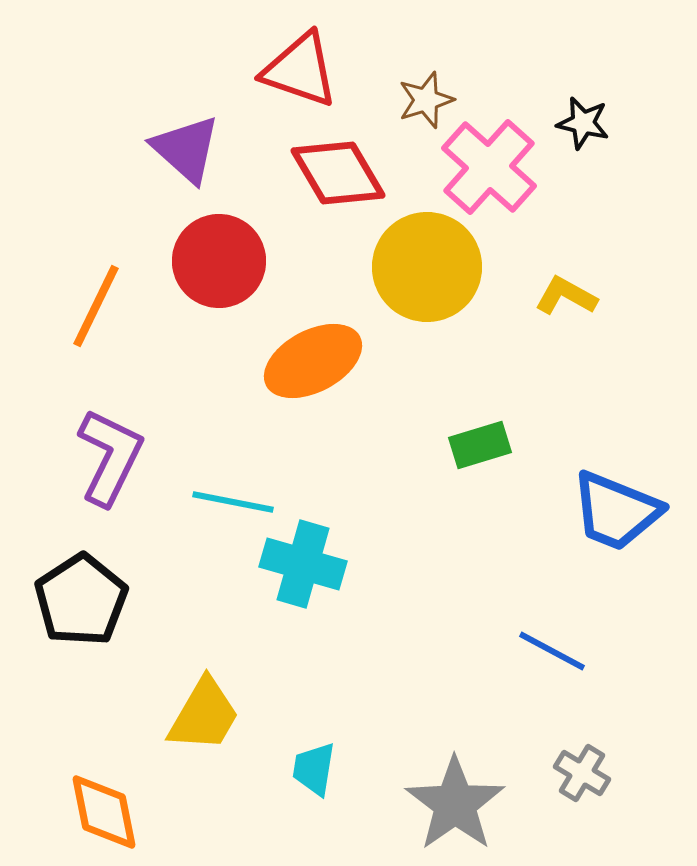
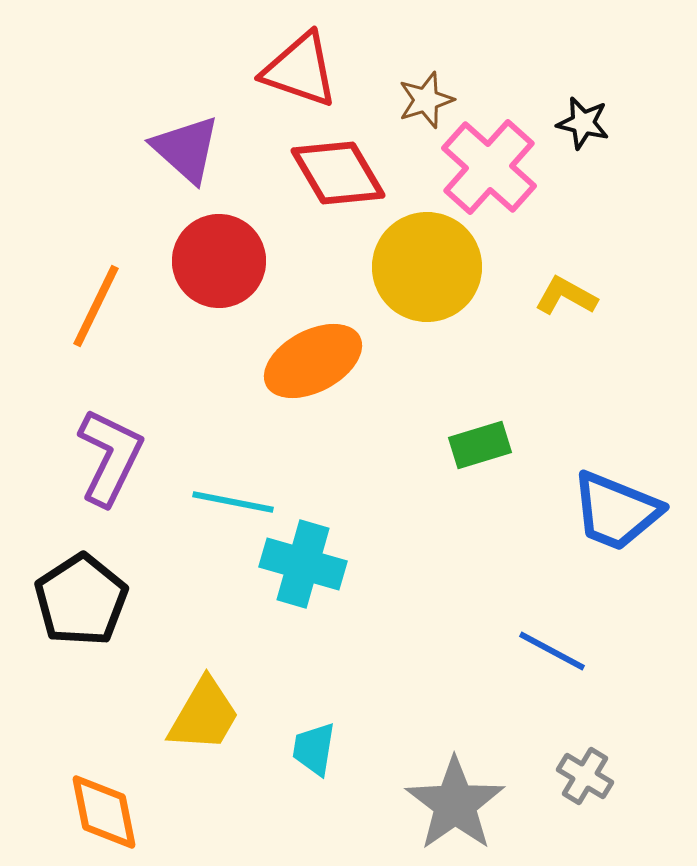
cyan trapezoid: moved 20 px up
gray cross: moved 3 px right, 3 px down
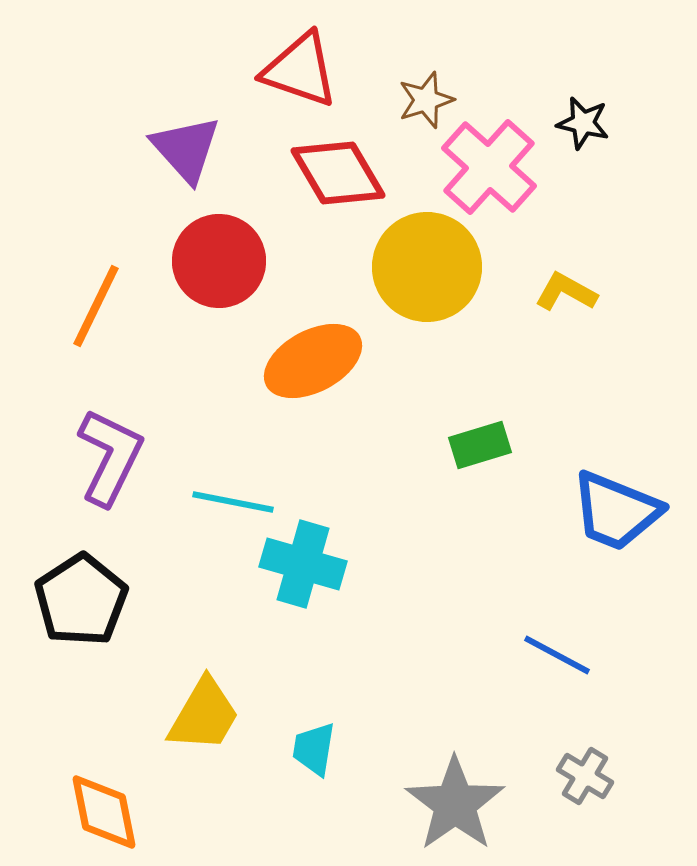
purple triangle: rotated 6 degrees clockwise
yellow L-shape: moved 4 px up
blue line: moved 5 px right, 4 px down
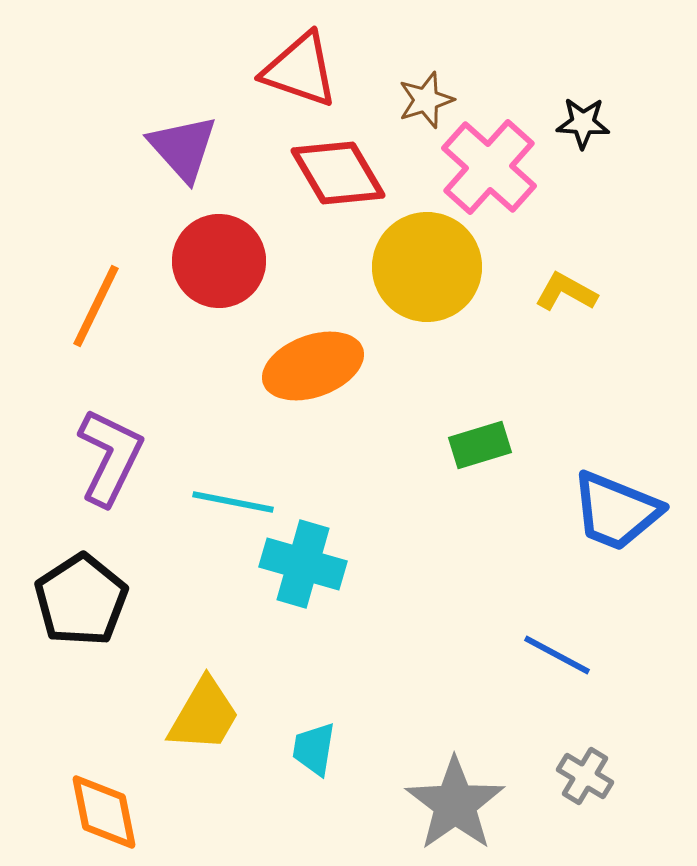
black star: rotated 10 degrees counterclockwise
purple triangle: moved 3 px left, 1 px up
orange ellipse: moved 5 px down; rotated 8 degrees clockwise
